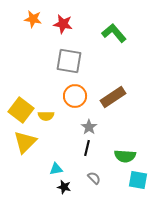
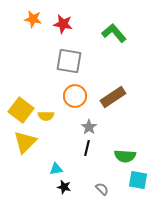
gray semicircle: moved 8 px right, 11 px down
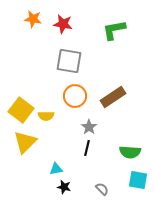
green L-shape: moved 3 px up; rotated 60 degrees counterclockwise
green semicircle: moved 5 px right, 4 px up
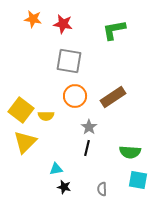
gray semicircle: rotated 136 degrees counterclockwise
